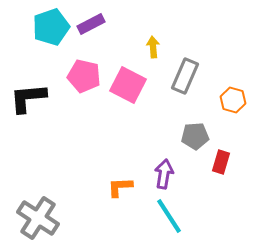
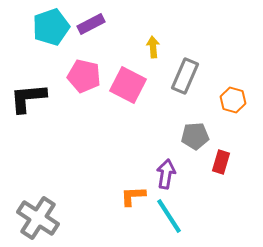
purple arrow: moved 2 px right
orange L-shape: moved 13 px right, 9 px down
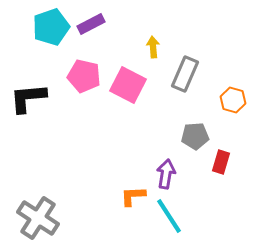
gray rectangle: moved 2 px up
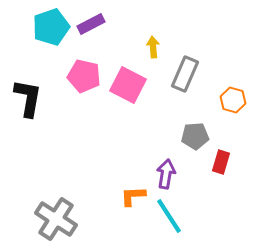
black L-shape: rotated 105 degrees clockwise
gray cross: moved 18 px right, 1 px down
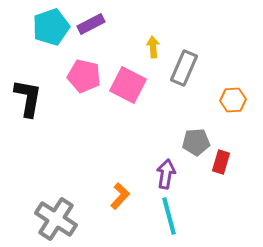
gray rectangle: moved 1 px left, 6 px up
orange hexagon: rotated 20 degrees counterclockwise
gray pentagon: moved 1 px right, 6 px down
orange L-shape: moved 13 px left; rotated 136 degrees clockwise
cyan line: rotated 18 degrees clockwise
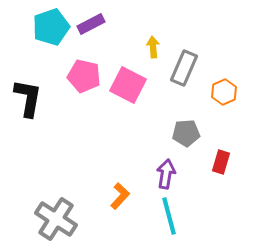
orange hexagon: moved 9 px left, 8 px up; rotated 20 degrees counterclockwise
gray pentagon: moved 10 px left, 9 px up
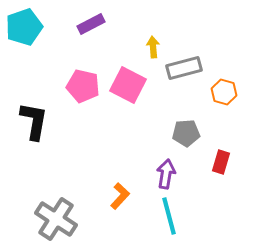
cyan pentagon: moved 27 px left
gray rectangle: rotated 52 degrees clockwise
pink pentagon: moved 1 px left, 10 px down
orange hexagon: rotated 20 degrees counterclockwise
black L-shape: moved 6 px right, 23 px down
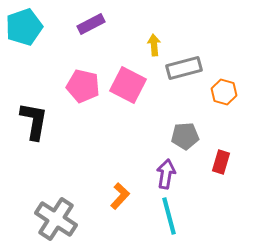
yellow arrow: moved 1 px right, 2 px up
gray pentagon: moved 1 px left, 3 px down
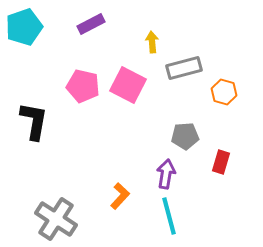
yellow arrow: moved 2 px left, 3 px up
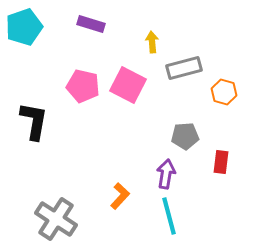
purple rectangle: rotated 44 degrees clockwise
red rectangle: rotated 10 degrees counterclockwise
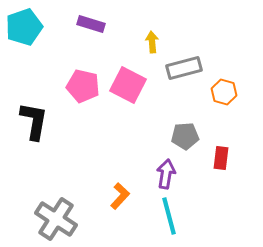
red rectangle: moved 4 px up
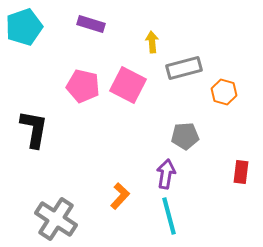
black L-shape: moved 8 px down
red rectangle: moved 20 px right, 14 px down
